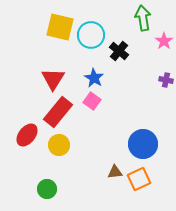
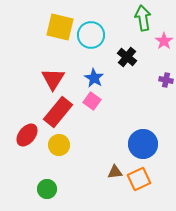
black cross: moved 8 px right, 6 px down
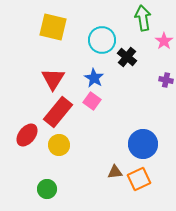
yellow square: moved 7 px left
cyan circle: moved 11 px right, 5 px down
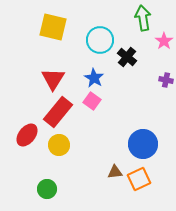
cyan circle: moved 2 px left
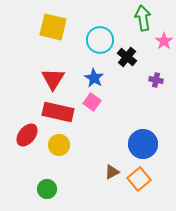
purple cross: moved 10 px left
pink square: moved 1 px down
red rectangle: rotated 64 degrees clockwise
brown triangle: moved 3 px left; rotated 21 degrees counterclockwise
orange square: rotated 15 degrees counterclockwise
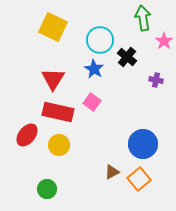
yellow square: rotated 12 degrees clockwise
blue star: moved 9 px up
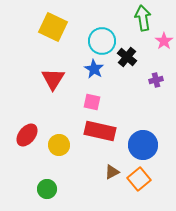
cyan circle: moved 2 px right, 1 px down
purple cross: rotated 24 degrees counterclockwise
pink square: rotated 24 degrees counterclockwise
red rectangle: moved 42 px right, 19 px down
blue circle: moved 1 px down
